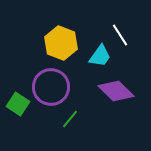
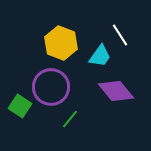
purple diamond: rotated 6 degrees clockwise
green square: moved 2 px right, 2 px down
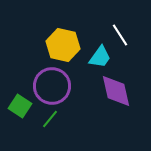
yellow hexagon: moved 2 px right, 2 px down; rotated 8 degrees counterclockwise
cyan trapezoid: moved 1 px down
purple circle: moved 1 px right, 1 px up
purple diamond: rotated 27 degrees clockwise
green line: moved 20 px left
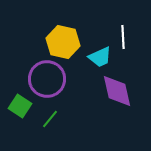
white line: moved 3 px right, 2 px down; rotated 30 degrees clockwise
yellow hexagon: moved 3 px up
cyan trapezoid: rotated 30 degrees clockwise
purple circle: moved 5 px left, 7 px up
purple diamond: moved 1 px right
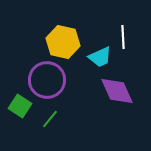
purple circle: moved 1 px down
purple diamond: rotated 12 degrees counterclockwise
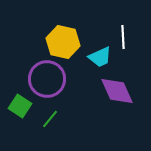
purple circle: moved 1 px up
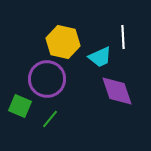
purple diamond: rotated 6 degrees clockwise
green square: rotated 10 degrees counterclockwise
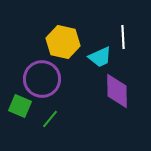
purple circle: moved 5 px left
purple diamond: rotated 18 degrees clockwise
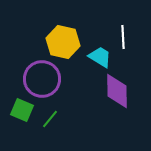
cyan trapezoid: rotated 125 degrees counterclockwise
green square: moved 2 px right, 4 px down
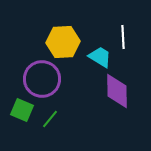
yellow hexagon: rotated 16 degrees counterclockwise
